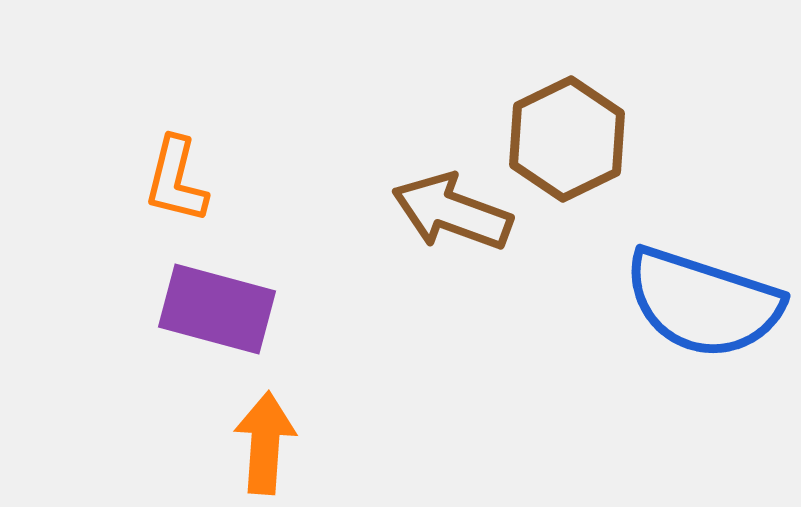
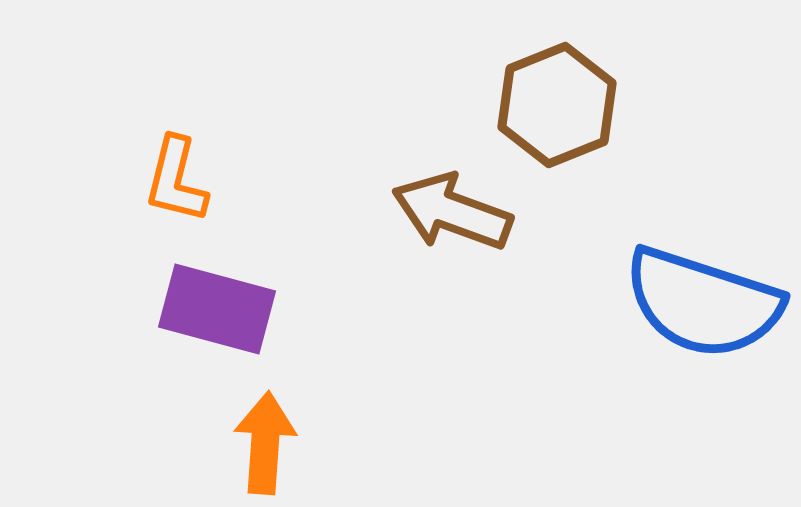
brown hexagon: moved 10 px left, 34 px up; rotated 4 degrees clockwise
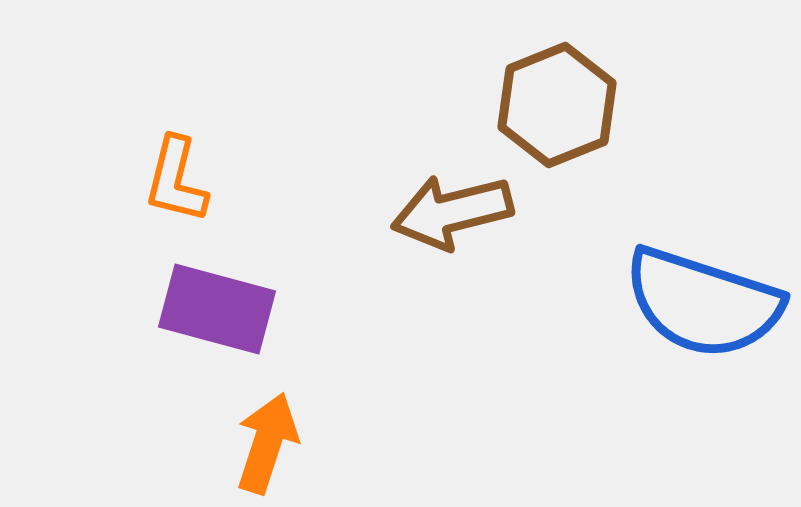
brown arrow: rotated 34 degrees counterclockwise
orange arrow: moved 2 px right; rotated 14 degrees clockwise
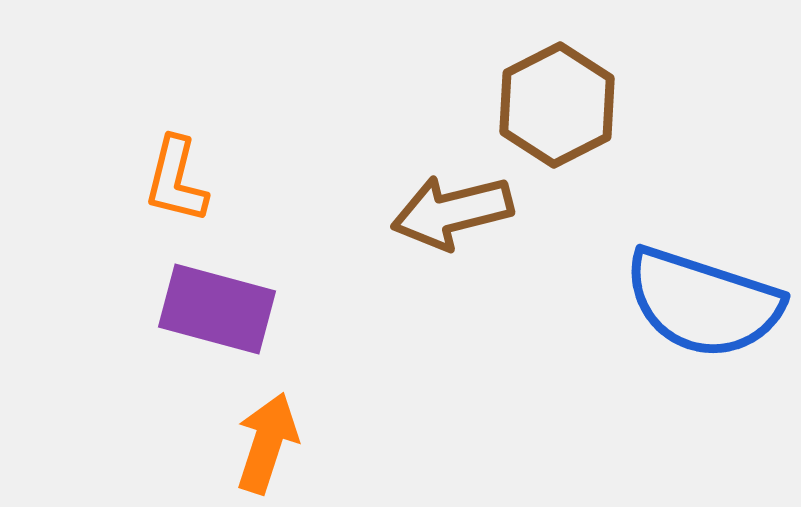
brown hexagon: rotated 5 degrees counterclockwise
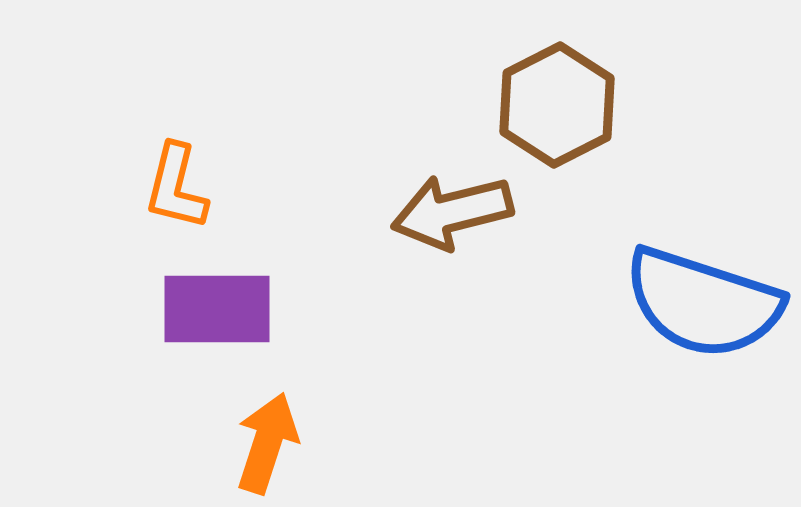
orange L-shape: moved 7 px down
purple rectangle: rotated 15 degrees counterclockwise
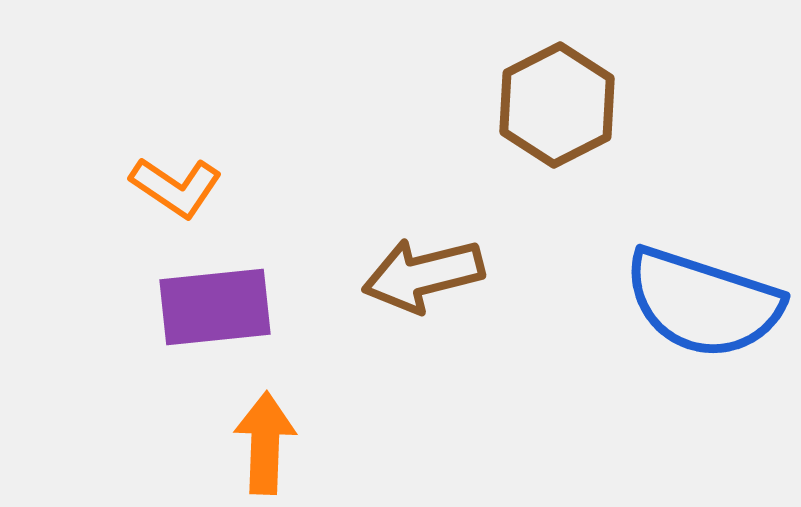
orange L-shape: rotated 70 degrees counterclockwise
brown arrow: moved 29 px left, 63 px down
purple rectangle: moved 2 px left, 2 px up; rotated 6 degrees counterclockwise
orange arrow: moved 2 px left; rotated 16 degrees counterclockwise
